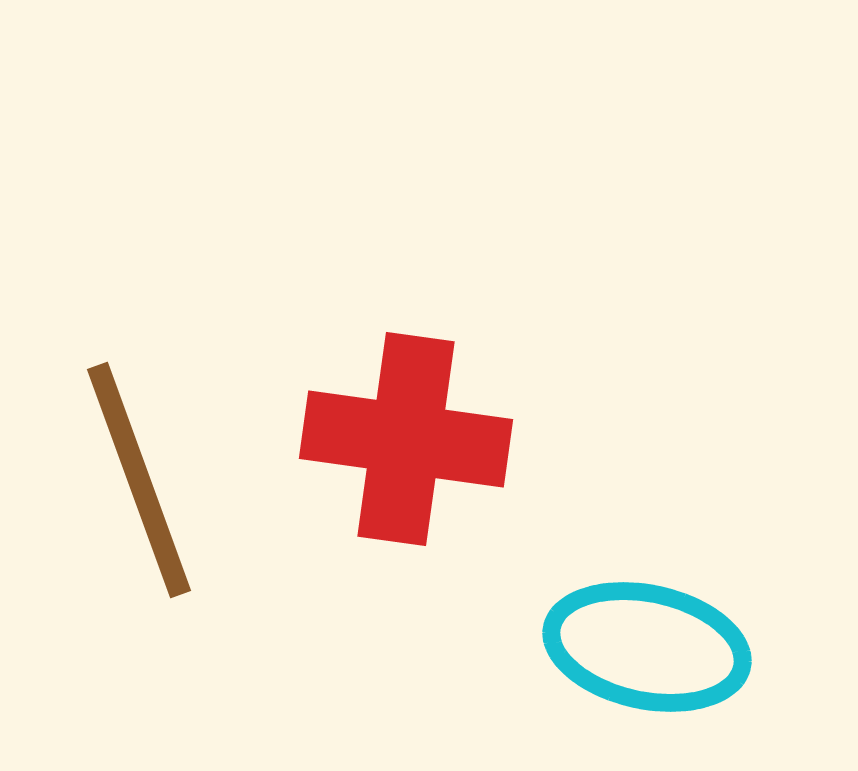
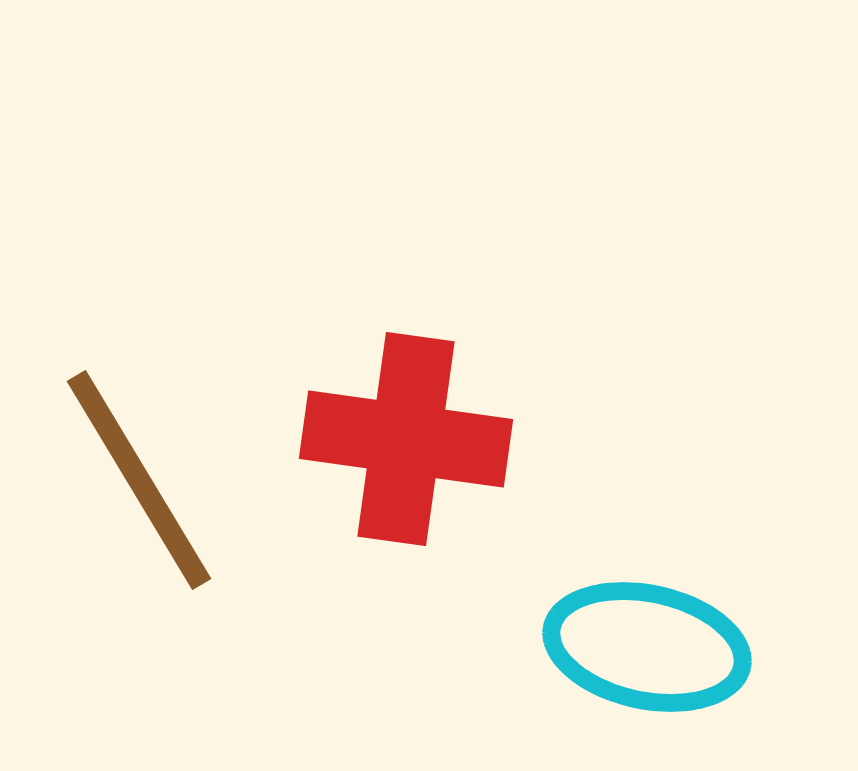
brown line: rotated 11 degrees counterclockwise
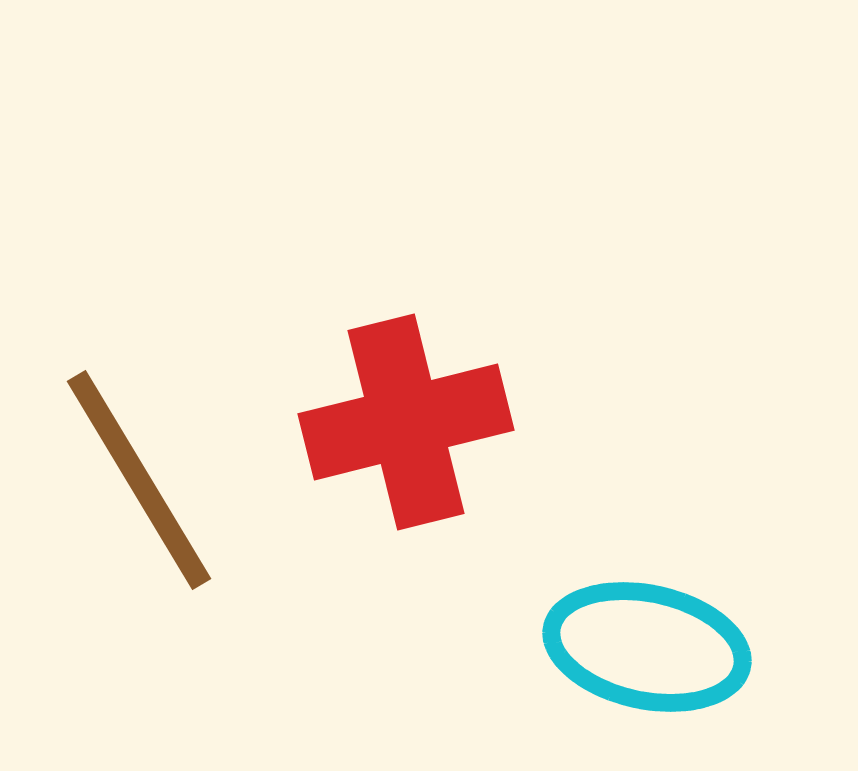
red cross: moved 17 px up; rotated 22 degrees counterclockwise
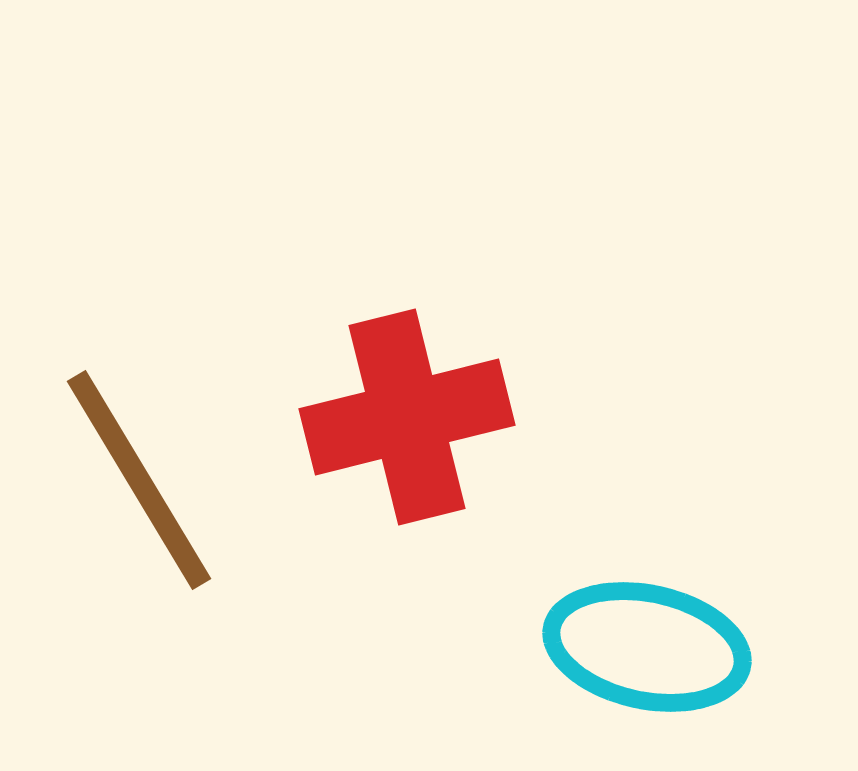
red cross: moved 1 px right, 5 px up
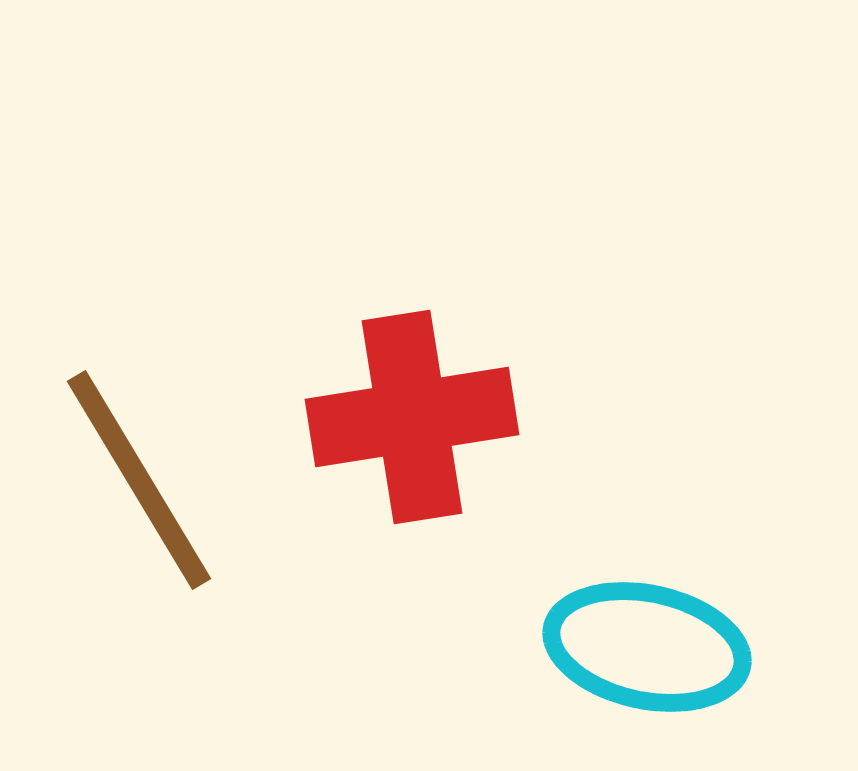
red cross: moved 5 px right; rotated 5 degrees clockwise
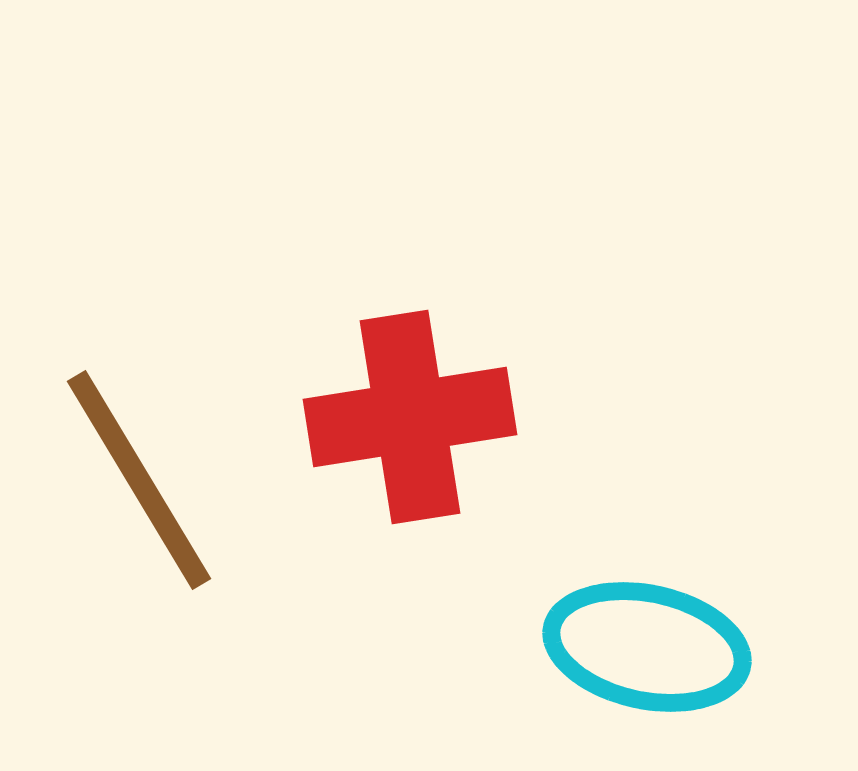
red cross: moved 2 px left
